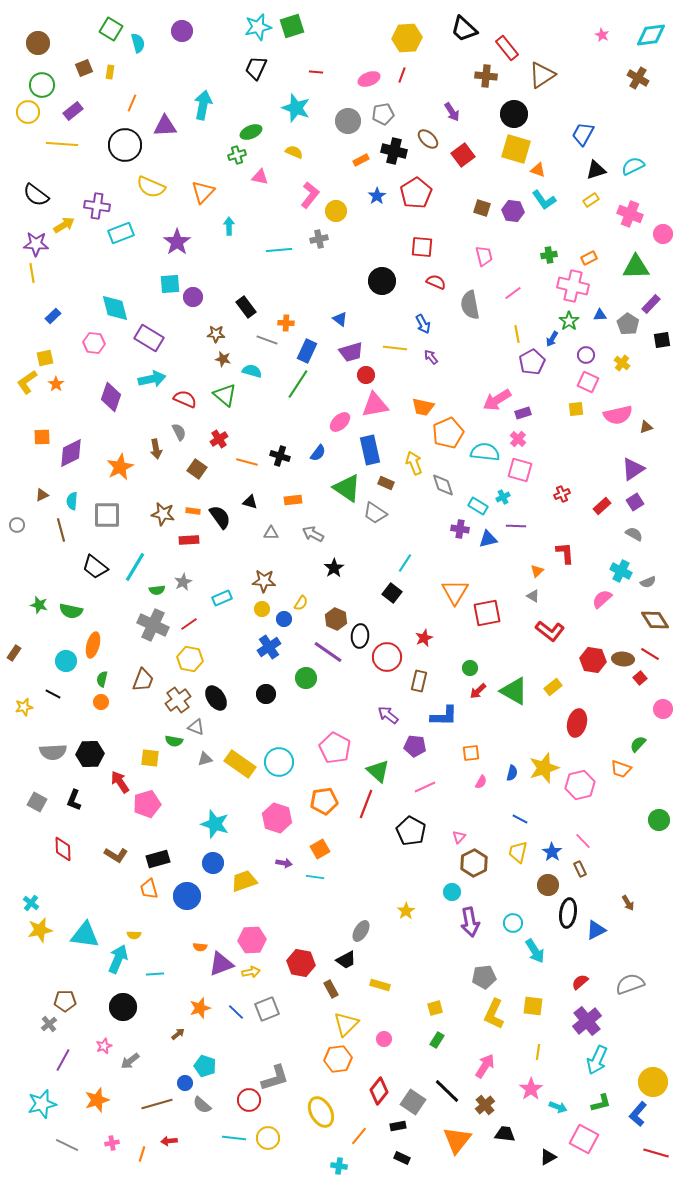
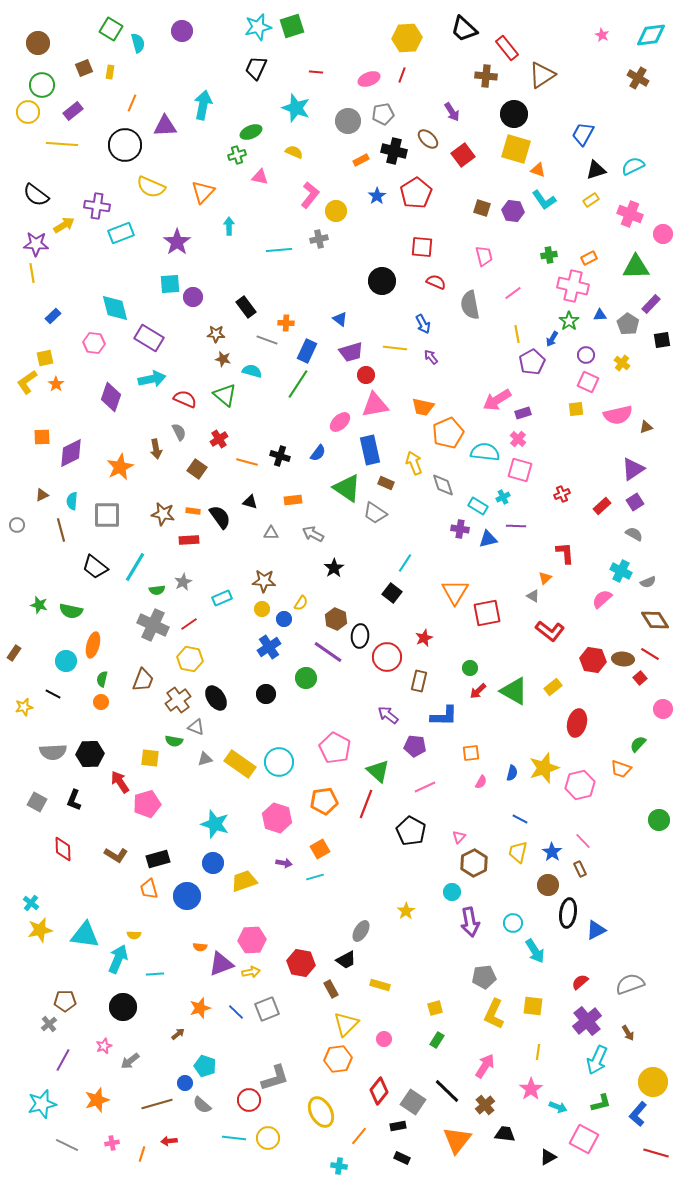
orange triangle at (537, 571): moved 8 px right, 7 px down
cyan line at (315, 877): rotated 24 degrees counterclockwise
brown arrow at (628, 903): moved 130 px down
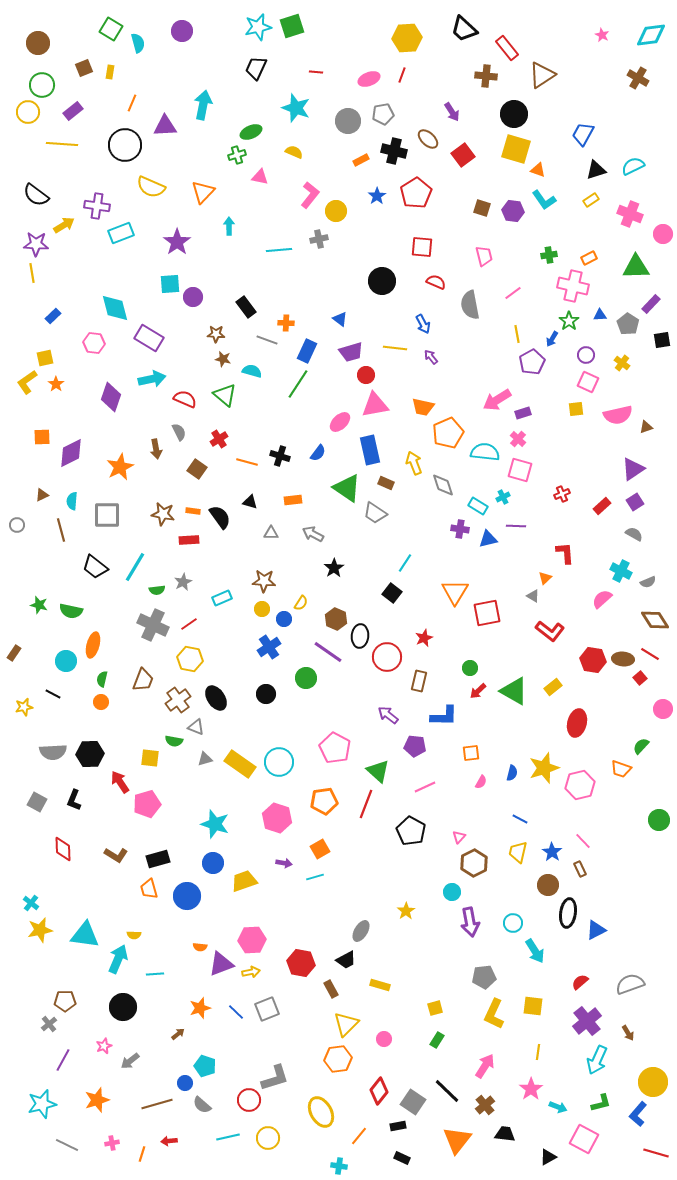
green semicircle at (638, 744): moved 3 px right, 2 px down
cyan line at (234, 1138): moved 6 px left, 1 px up; rotated 20 degrees counterclockwise
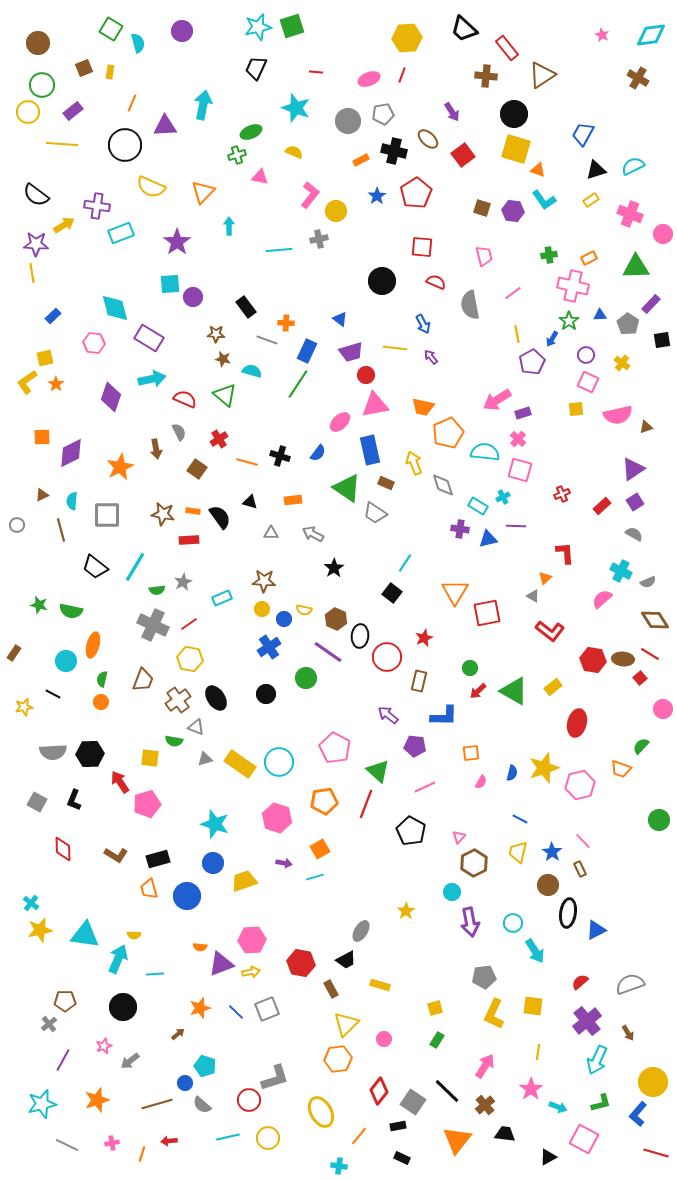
yellow semicircle at (301, 603): moved 3 px right, 7 px down; rotated 70 degrees clockwise
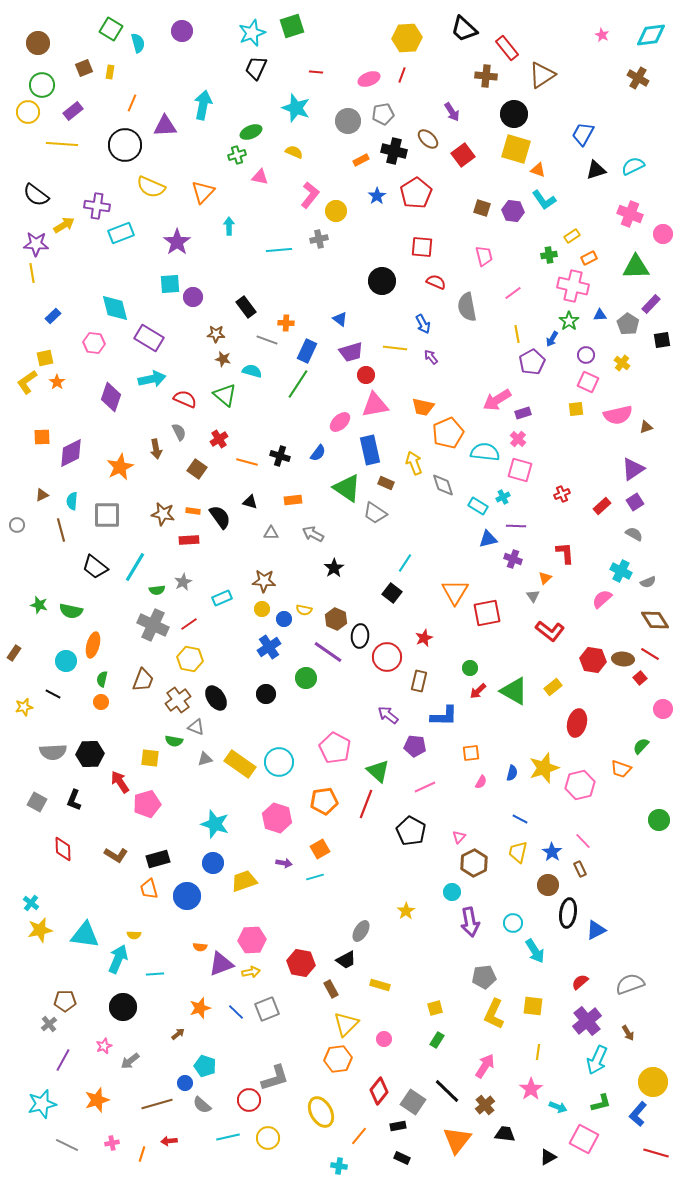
cyan star at (258, 27): moved 6 px left, 6 px down; rotated 8 degrees counterclockwise
yellow rectangle at (591, 200): moved 19 px left, 36 px down
gray semicircle at (470, 305): moved 3 px left, 2 px down
orange star at (56, 384): moved 1 px right, 2 px up
purple cross at (460, 529): moved 53 px right, 30 px down; rotated 12 degrees clockwise
gray triangle at (533, 596): rotated 24 degrees clockwise
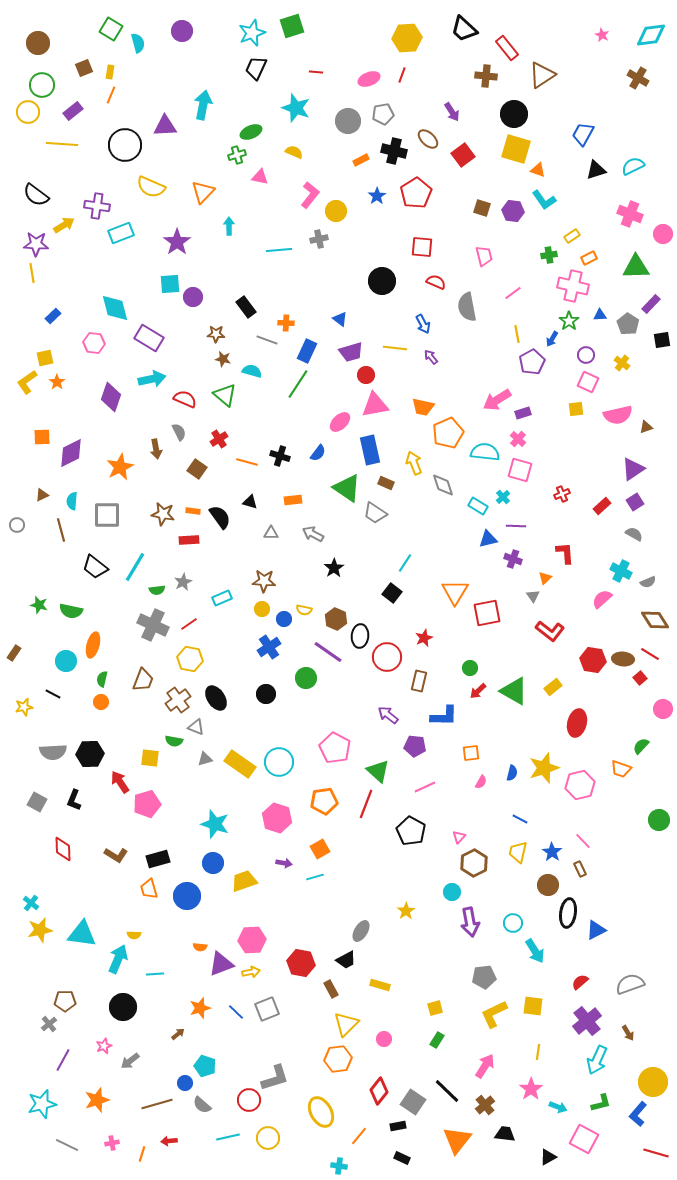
orange line at (132, 103): moved 21 px left, 8 px up
cyan cross at (503, 497): rotated 16 degrees counterclockwise
cyan triangle at (85, 935): moved 3 px left, 1 px up
yellow L-shape at (494, 1014): rotated 40 degrees clockwise
